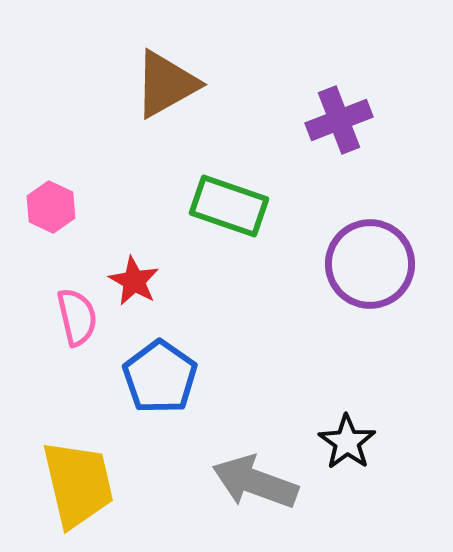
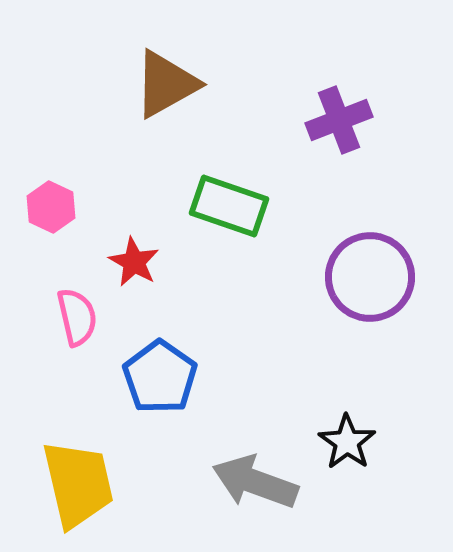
purple circle: moved 13 px down
red star: moved 19 px up
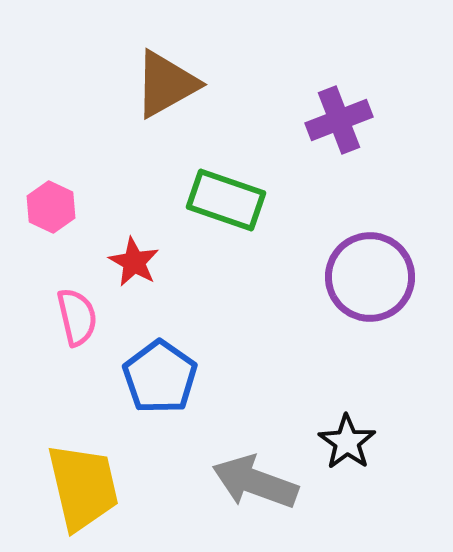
green rectangle: moved 3 px left, 6 px up
yellow trapezoid: moved 5 px right, 3 px down
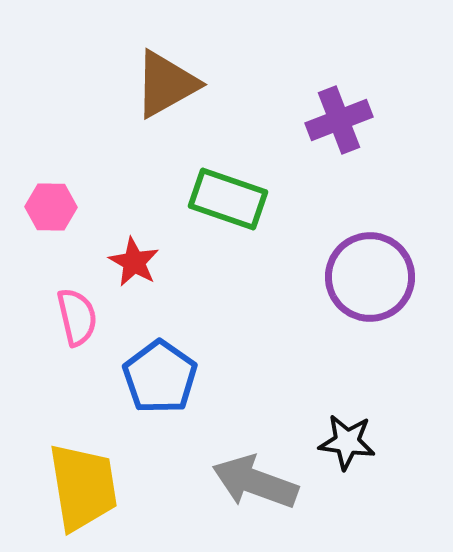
green rectangle: moved 2 px right, 1 px up
pink hexagon: rotated 24 degrees counterclockwise
black star: rotated 28 degrees counterclockwise
yellow trapezoid: rotated 4 degrees clockwise
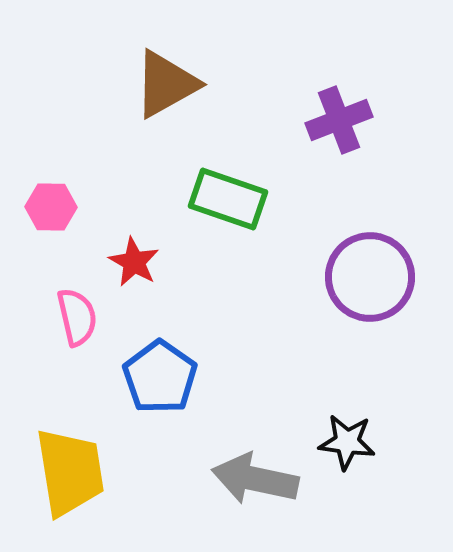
gray arrow: moved 3 px up; rotated 8 degrees counterclockwise
yellow trapezoid: moved 13 px left, 15 px up
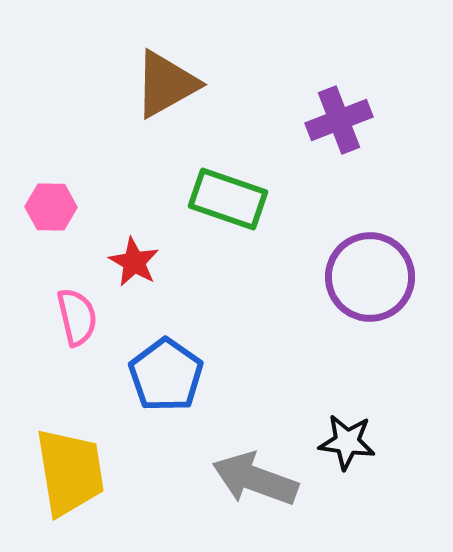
blue pentagon: moved 6 px right, 2 px up
gray arrow: rotated 8 degrees clockwise
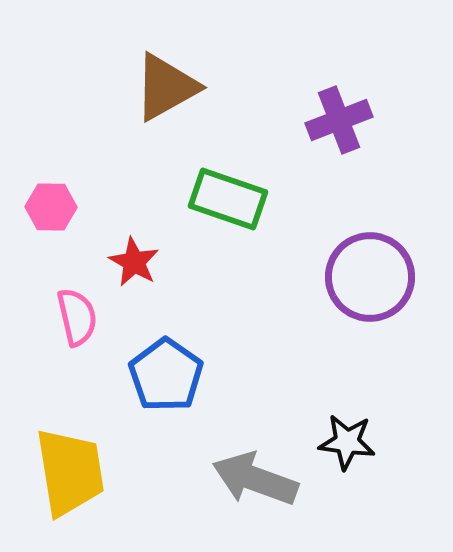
brown triangle: moved 3 px down
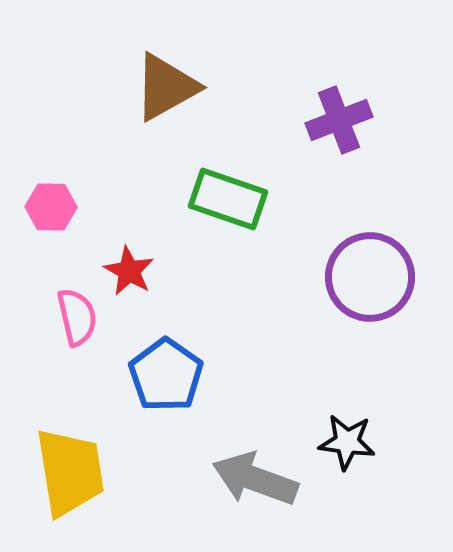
red star: moved 5 px left, 9 px down
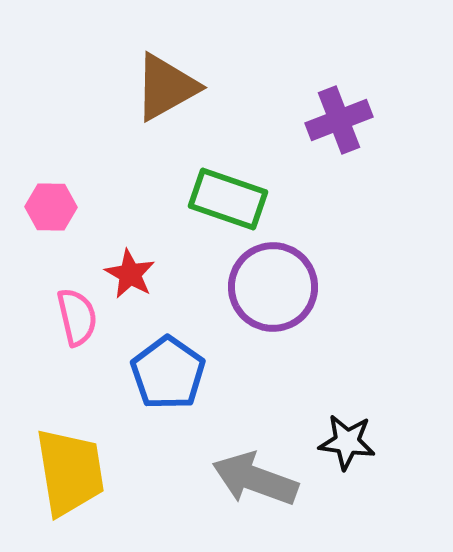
red star: moved 1 px right, 3 px down
purple circle: moved 97 px left, 10 px down
blue pentagon: moved 2 px right, 2 px up
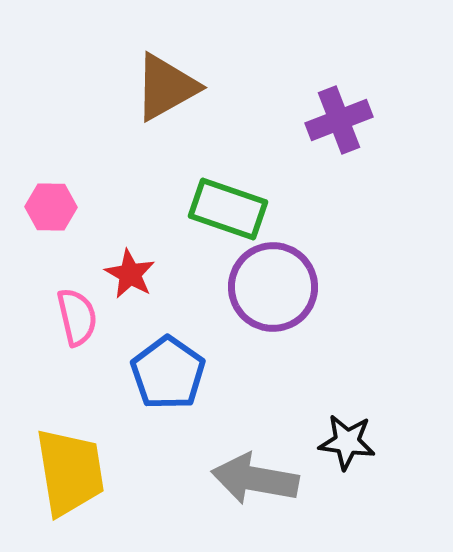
green rectangle: moved 10 px down
gray arrow: rotated 10 degrees counterclockwise
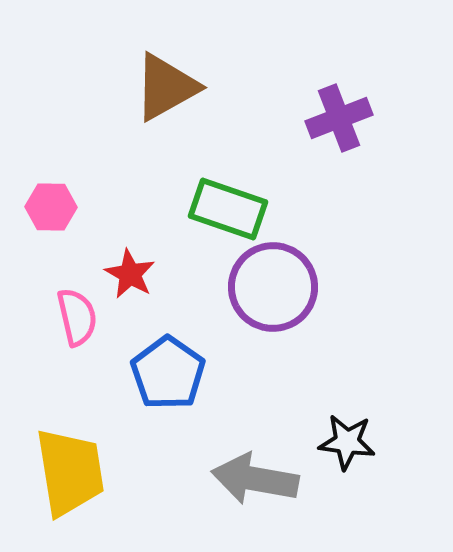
purple cross: moved 2 px up
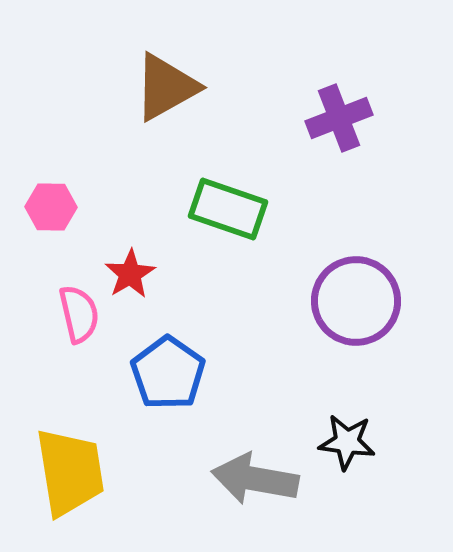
red star: rotated 12 degrees clockwise
purple circle: moved 83 px right, 14 px down
pink semicircle: moved 2 px right, 3 px up
